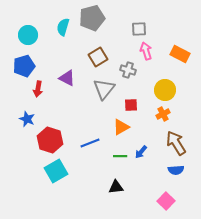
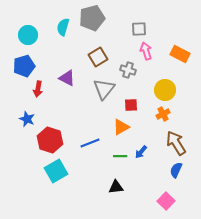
blue semicircle: rotated 119 degrees clockwise
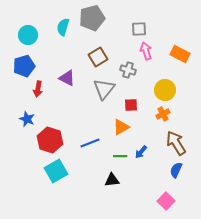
black triangle: moved 4 px left, 7 px up
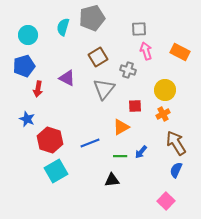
orange rectangle: moved 2 px up
red square: moved 4 px right, 1 px down
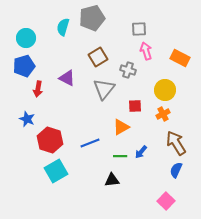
cyan circle: moved 2 px left, 3 px down
orange rectangle: moved 6 px down
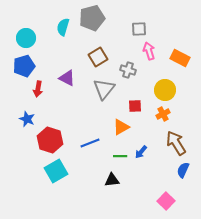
pink arrow: moved 3 px right
blue semicircle: moved 7 px right
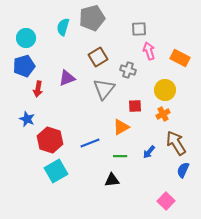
purple triangle: rotated 48 degrees counterclockwise
blue arrow: moved 8 px right
